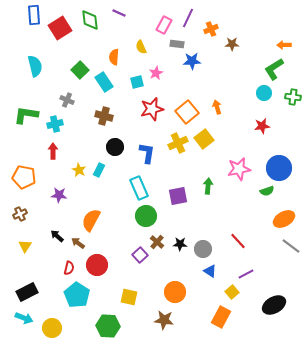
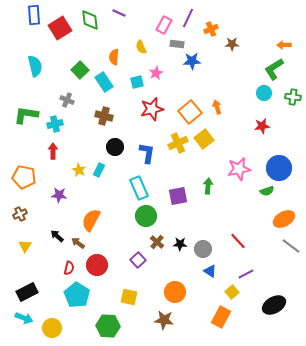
orange square at (187, 112): moved 3 px right
purple square at (140, 255): moved 2 px left, 5 px down
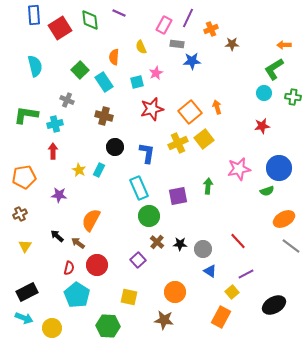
orange pentagon at (24, 177): rotated 20 degrees counterclockwise
green circle at (146, 216): moved 3 px right
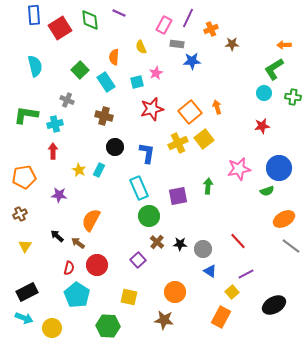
cyan rectangle at (104, 82): moved 2 px right
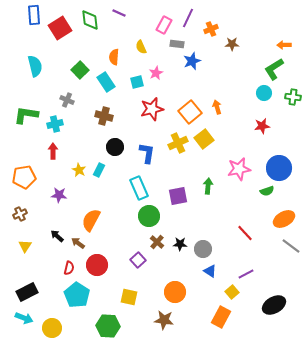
blue star at (192, 61): rotated 18 degrees counterclockwise
red line at (238, 241): moved 7 px right, 8 px up
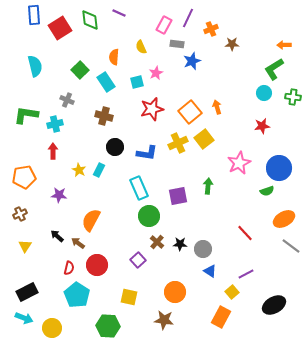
blue L-shape at (147, 153): rotated 90 degrees clockwise
pink star at (239, 169): moved 6 px up; rotated 15 degrees counterclockwise
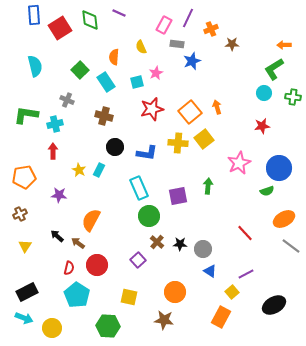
yellow cross at (178, 143): rotated 30 degrees clockwise
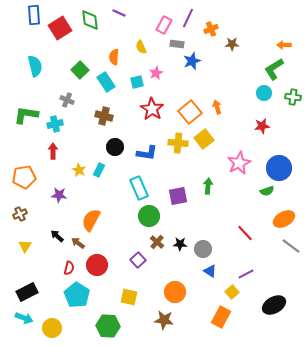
red star at (152, 109): rotated 25 degrees counterclockwise
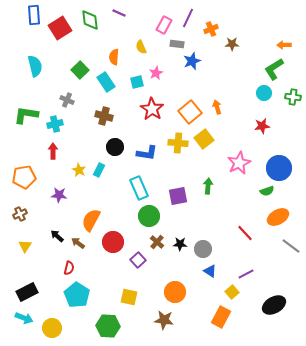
orange ellipse at (284, 219): moved 6 px left, 2 px up
red circle at (97, 265): moved 16 px right, 23 px up
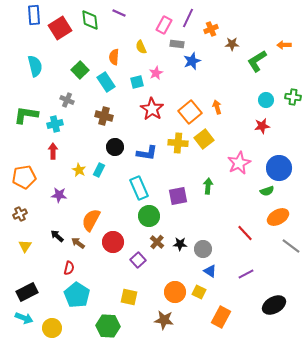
green L-shape at (274, 69): moved 17 px left, 8 px up
cyan circle at (264, 93): moved 2 px right, 7 px down
yellow square at (232, 292): moved 33 px left; rotated 24 degrees counterclockwise
